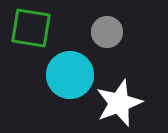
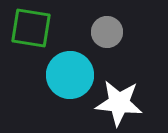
white star: rotated 27 degrees clockwise
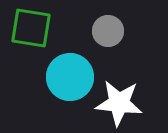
gray circle: moved 1 px right, 1 px up
cyan circle: moved 2 px down
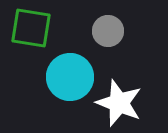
white star: rotated 15 degrees clockwise
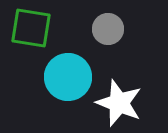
gray circle: moved 2 px up
cyan circle: moved 2 px left
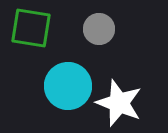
gray circle: moved 9 px left
cyan circle: moved 9 px down
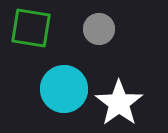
cyan circle: moved 4 px left, 3 px down
white star: rotated 15 degrees clockwise
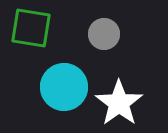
gray circle: moved 5 px right, 5 px down
cyan circle: moved 2 px up
